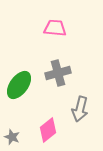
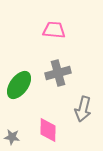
pink trapezoid: moved 1 px left, 2 px down
gray arrow: moved 3 px right
pink diamond: rotated 50 degrees counterclockwise
gray star: rotated 14 degrees counterclockwise
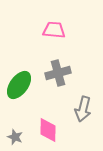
gray star: moved 3 px right; rotated 14 degrees clockwise
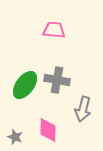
gray cross: moved 1 px left, 7 px down; rotated 25 degrees clockwise
green ellipse: moved 6 px right
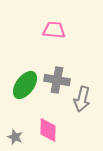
gray arrow: moved 1 px left, 10 px up
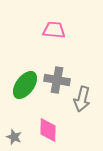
gray star: moved 1 px left
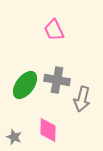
pink trapezoid: rotated 120 degrees counterclockwise
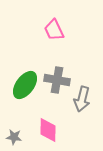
gray star: rotated 14 degrees counterclockwise
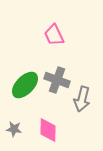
pink trapezoid: moved 5 px down
gray cross: rotated 10 degrees clockwise
green ellipse: rotated 8 degrees clockwise
gray star: moved 8 px up
